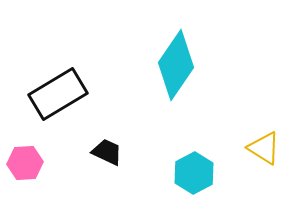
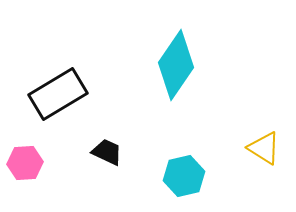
cyan hexagon: moved 10 px left, 3 px down; rotated 15 degrees clockwise
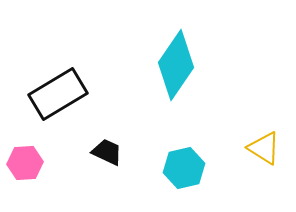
cyan hexagon: moved 8 px up
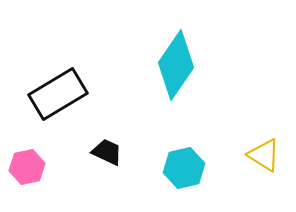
yellow triangle: moved 7 px down
pink hexagon: moved 2 px right, 4 px down; rotated 8 degrees counterclockwise
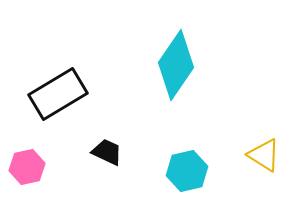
cyan hexagon: moved 3 px right, 3 px down
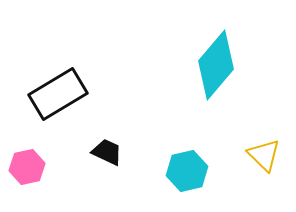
cyan diamond: moved 40 px right; rotated 6 degrees clockwise
yellow triangle: rotated 12 degrees clockwise
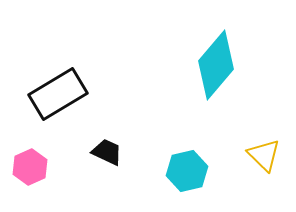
pink hexagon: moved 3 px right; rotated 12 degrees counterclockwise
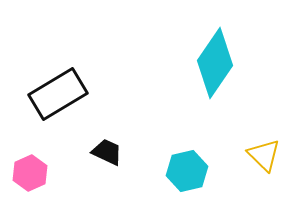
cyan diamond: moved 1 px left, 2 px up; rotated 6 degrees counterclockwise
pink hexagon: moved 6 px down
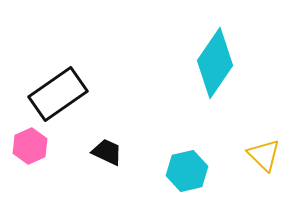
black rectangle: rotated 4 degrees counterclockwise
pink hexagon: moved 27 px up
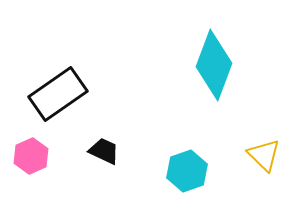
cyan diamond: moved 1 px left, 2 px down; rotated 14 degrees counterclockwise
pink hexagon: moved 1 px right, 10 px down
black trapezoid: moved 3 px left, 1 px up
cyan hexagon: rotated 6 degrees counterclockwise
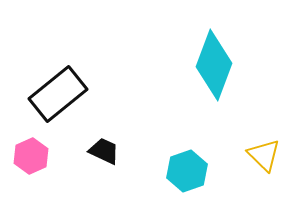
black rectangle: rotated 4 degrees counterclockwise
